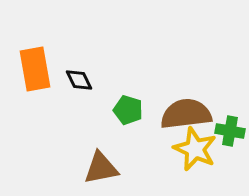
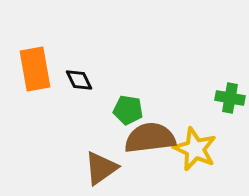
green pentagon: rotated 8 degrees counterclockwise
brown semicircle: moved 36 px left, 24 px down
green cross: moved 33 px up
brown triangle: rotated 24 degrees counterclockwise
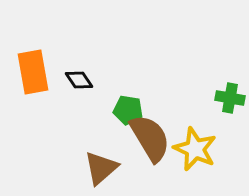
orange rectangle: moved 2 px left, 3 px down
black diamond: rotated 8 degrees counterclockwise
brown semicircle: rotated 66 degrees clockwise
brown triangle: rotated 6 degrees counterclockwise
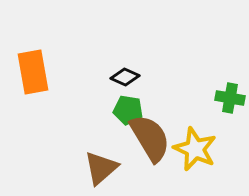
black diamond: moved 46 px right, 3 px up; rotated 32 degrees counterclockwise
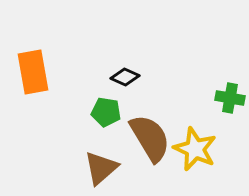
green pentagon: moved 22 px left, 2 px down
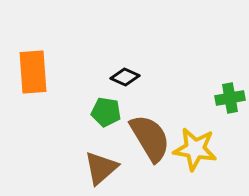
orange rectangle: rotated 6 degrees clockwise
green cross: rotated 20 degrees counterclockwise
yellow star: rotated 15 degrees counterclockwise
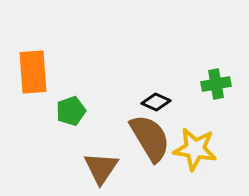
black diamond: moved 31 px right, 25 px down
green cross: moved 14 px left, 14 px up
green pentagon: moved 35 px left, 1 px up; rotated 28 degrees counterclockwise
brown triangle: rotated 15 degrees counterclockwise
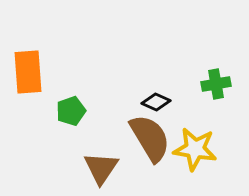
orange rectangle: moved 5 px left
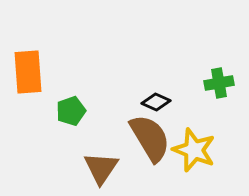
green cross: moved 3 px right, 1 px up
yellow star: moved 1 px left, 1 px down; rotated 12 degrees clockwise
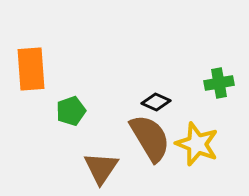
orange rectangle: moved 3 px right, 3 px up
yellow star: moved 3 px right, 6 px up
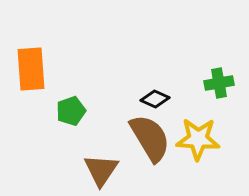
black diamond: moved 1 px left, 3 px up
yellow star: moved 1 px right, 5 px up; rotated 18 degrees counterclockwise
brown triangle: moved 2 px down
